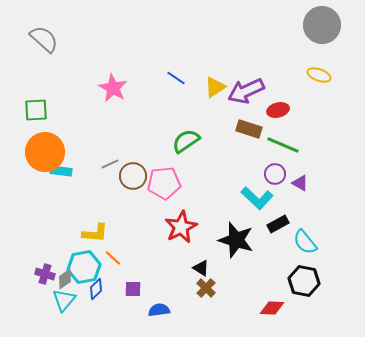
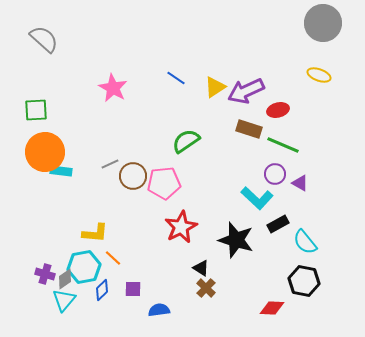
gray circle: moved 1 px right, 2 px up
blue diamond: moved 6 px right, 1 px down
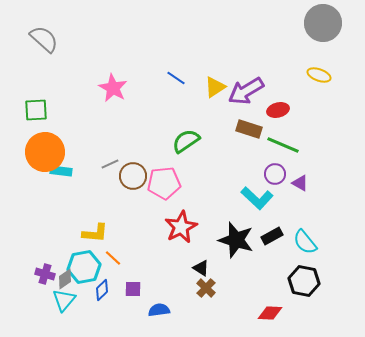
purple arrow: rotated 6 degrees counterclockwise
black rectangle: moved 6 px left, 12 px down
red diamond: moved 2 px left, 5 px down
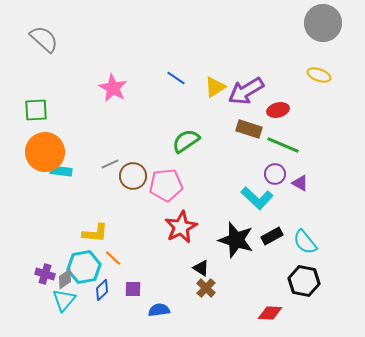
pink pentagon: moved 2 px right, 2 px down
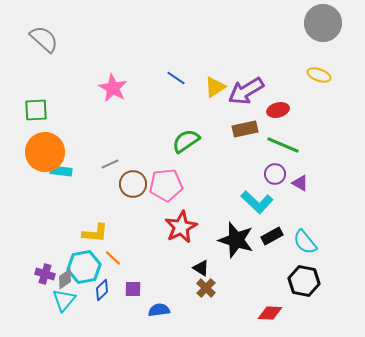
brown rectangle: moved 4 px left; rotated 30 degrees counterclockwise
brown circle: moved 8 px down
cyan L-shape: moved 4 px down
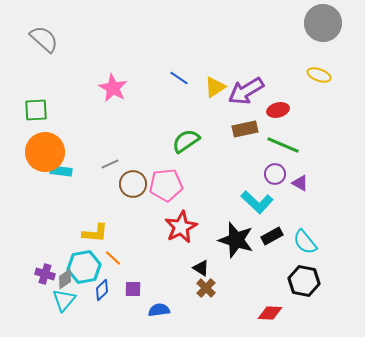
blue line: moved 3 px right
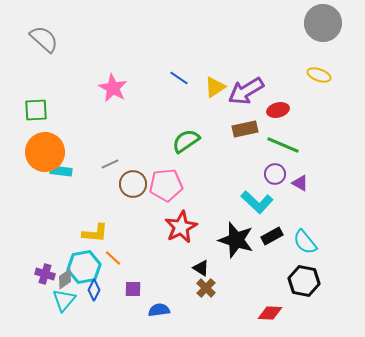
blue diamond: moved 8 px left; rotated 20 degrees counterclockwise
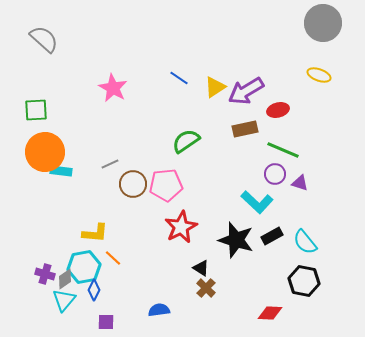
green line: moved 5 px down
purple triangle: rotated 12 degrees counterclockwise
purple square: moved 27 px left, 33 px down
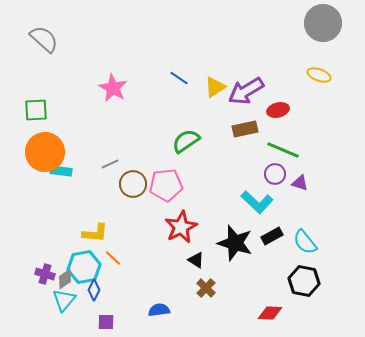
black star: moved 1 px left, 3 px down
black triangle: moved 5 px left, 8 px up
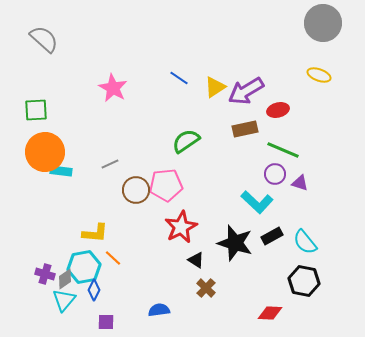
brown circle: moved 3 px right, 6 px down
